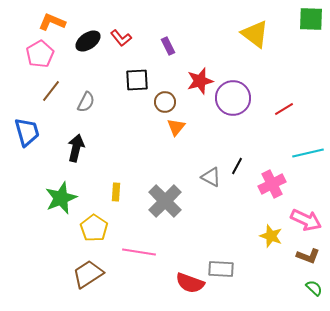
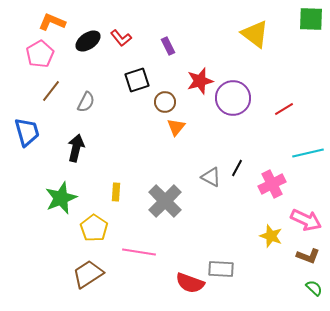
black square: rotated 15 degrees counterclockwise
black line: moved 2 px down
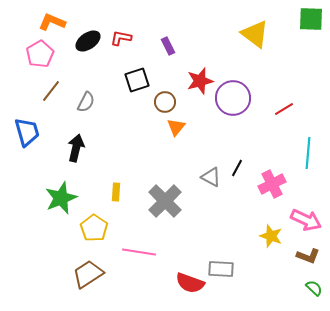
red L-shape: rotated 140 degrees clockwise
cyan line: rotated 72 degrees counterclockwise
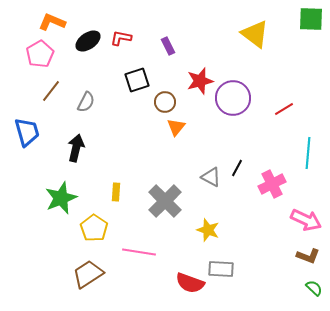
yellow star: moved 63 px left, 6 px up
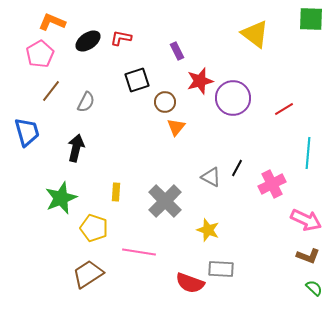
purple rectangle: moved 9 px right, 5 px down
yellow pentagon: rotated 16 degrees counterclockwise
